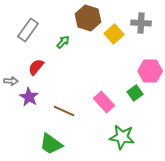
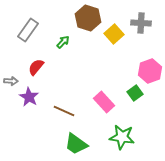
pink hexagon: rotated 20 degrees counterclockwise
green trapezoid: moved 25 px right
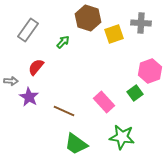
yellow square: rotated 24 degrees clockwise
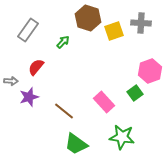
yellow square: moved 3 px up
purple star: rotated 24 degrees clockwise
brown line: rotated 15 degrees clockwise
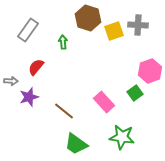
gray cross: moved 3 px left, 2 px down
green arrow: rotated 48 degrees counterclockwise
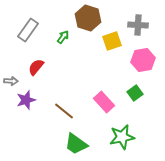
yellow square: moved 2 px left, 10 px down
green arrow: moved 5 px up; rotated 40 degrees clockwise
pink hexagon: moved 7 px left, 11 px up; rotated 10 degrees clockwise
purple star: moved 3 px left, 3 px down
green star: rotated 20 degrees counterclockwise
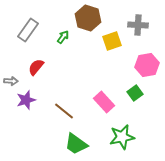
pink hexagon: moved 4 px right, 5 px down
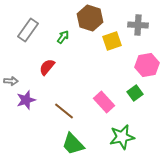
brown hexagon: moved 2 px right
red semicircle: moved 11 px right
green trapezoid: moved 3 px left; rotated 10 degrees clockwise
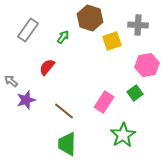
gray arrow: rotated 144 degrees counterclockwise
pink rectangle: rotated 75 degrees clockwise
green star: moved 1 px right, 2 px up; rotated 20 degrees counterclockwise
green trapezoid: moved 6 px left; rotated 45 degrees clockwise
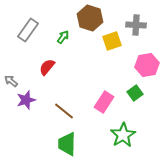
gray cross: moved 2 px left
